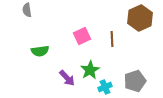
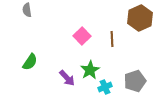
pink square: rotated 18 degrees counterclockwise
green semicircle: moved 10 px left, 11 px down; rotated 48 degrees counterclockwise
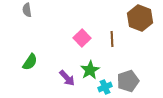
brown hexagon: rotated 15 degrees counterclockwise
pink square: moved 2 px down
gray pentagon: moved 7 px left
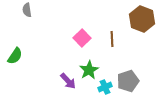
brown hexagon: moved 2 px right, 1 px down
green semicircle: moved 15 px left, 6 px up
green star: moved 1 px left
purple arrow: moved 1 px right, 3 px down
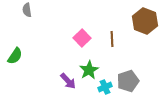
brown hexagon: moved 3 px right, 2 px down
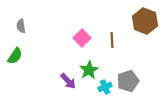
gray semicircle: moved 6 px left, 16 px down
brown line: moved 1 px down
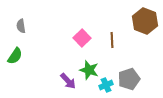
green star: rotated 24 degrees counterclockwise
gray pentagon: moved 1 px right, 2 px up
cyan cross: moved 1 px right, 2 px up
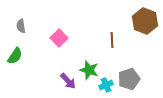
pink square: moved 23 px left
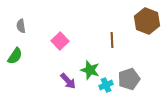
brown hexagon: moved 2 px right
pink square: moved 1 px right, 3 px down
green star: moved 1 px right
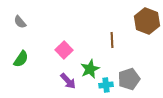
gray semicircle: moved 1 px left, 4 px up; rotated 32 degrees counterclockwise
pink square: moved 4 px right, 9 px down
green semicircle: moved 6 px right, 3 px down
green star: moved 1 px up; rotated 30 degrees clockwise
cyan cross: rotated 16 degrees clockwise
